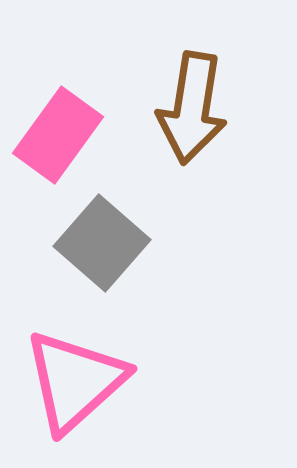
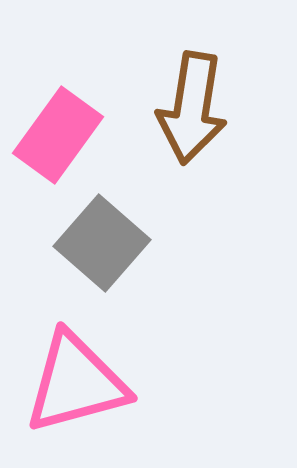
pink triangle: moved 1 px right, 2 px down; rotated 27 degrees clockwise
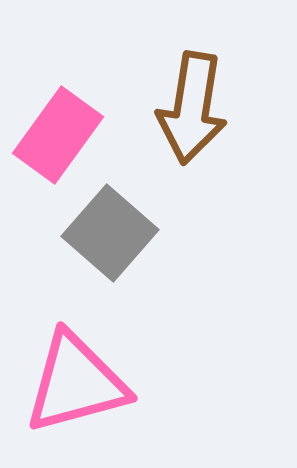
gray square: moved 8 px right, 10 px up
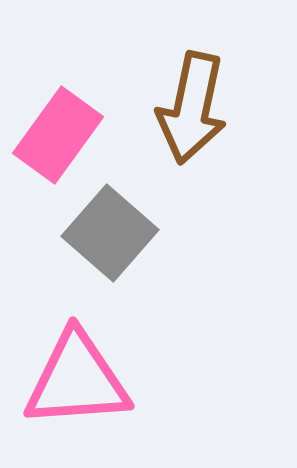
brown arrow: rotated 3 degrees clockwise
pink triangle: moved 1 px right, 3 px up; rotated 11 degrees clockwise
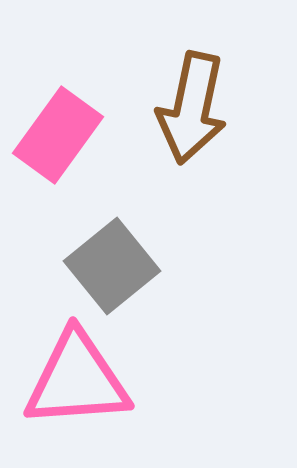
gray square: moved 2 px right, 33 px down; rotated 10 degrees clockwise
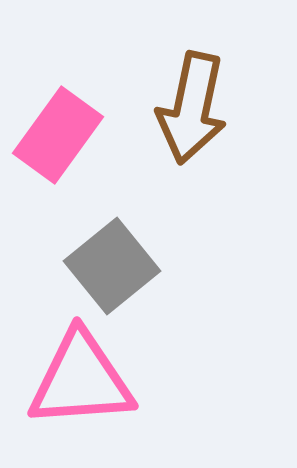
pink triangle: moved 4 px right
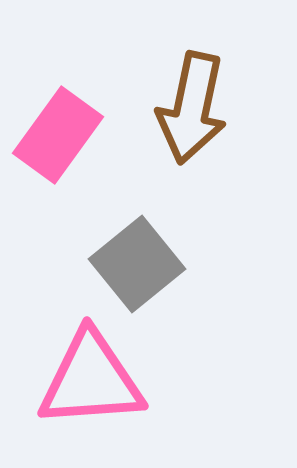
gray square: moved 25 px right, 2 px up
pink triangle: moved 10 px right
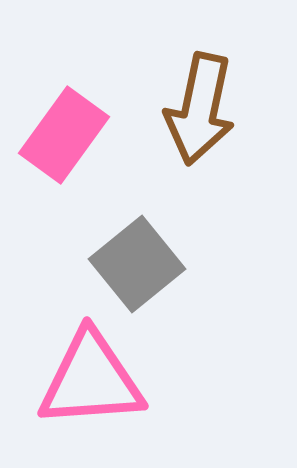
brown arrow: moved 8 px right, 1 px down
pink rectangle: moved 6 px right
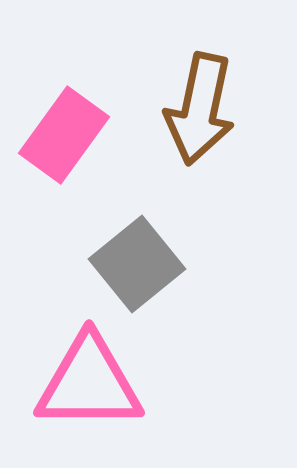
pink triangle: moved 2 px left, 3 px down; rotated 4 degrees clockwise
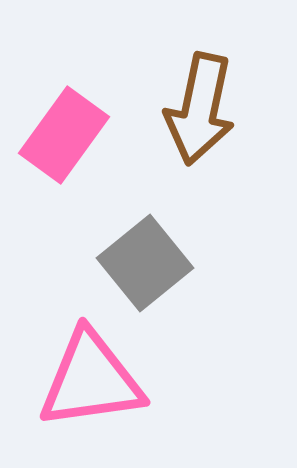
gray square: moved 8 px right, 1 px up
pink triangle: moved 2 px right, 3 px up; rotated 8 degrees counterclockwise
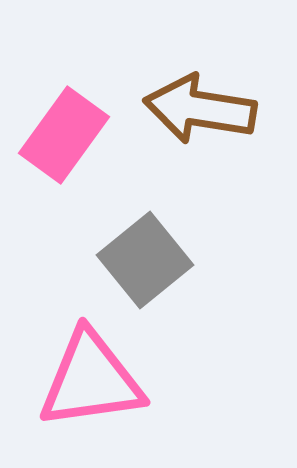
brown arrow: rotated 87 degrees clockwise
gray square: moved 3 px up
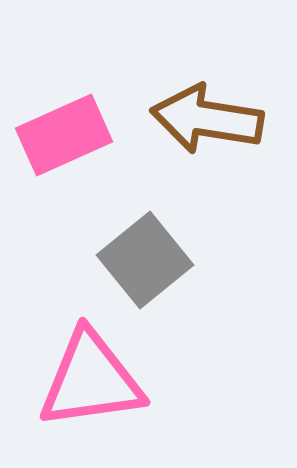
brown arrow: moved 7 px right, 10 px down
pink rectangle: rotated 30 degrees clockwise
